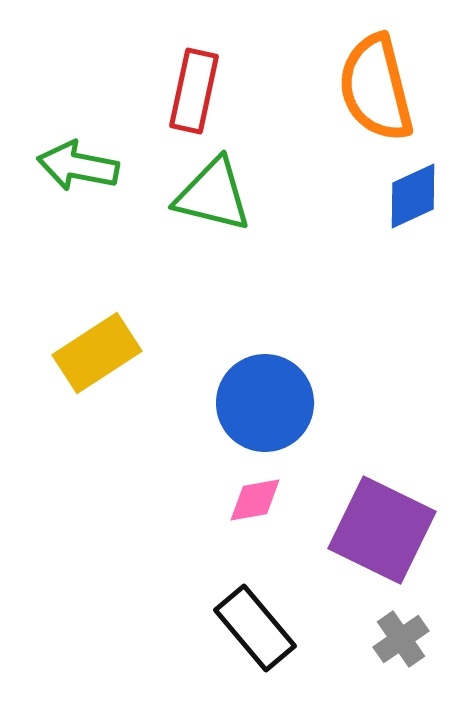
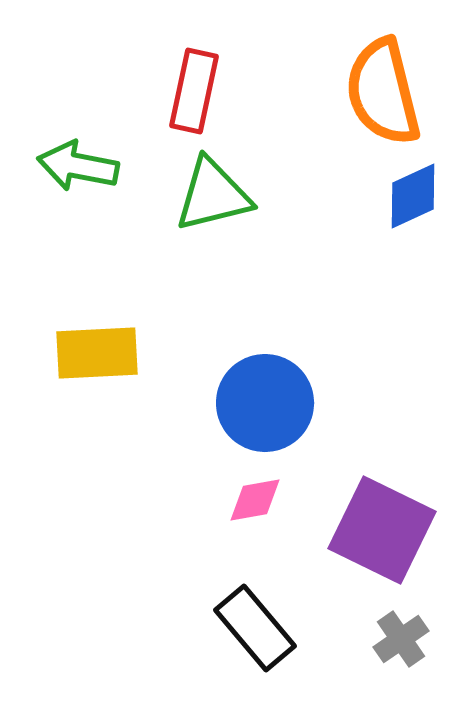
orange semicircle: moved 7 px right, 4 px down
green triangle: rotated 28 degrees counterclockwise
yellow rectangle: rotated 30 degrees clockwise
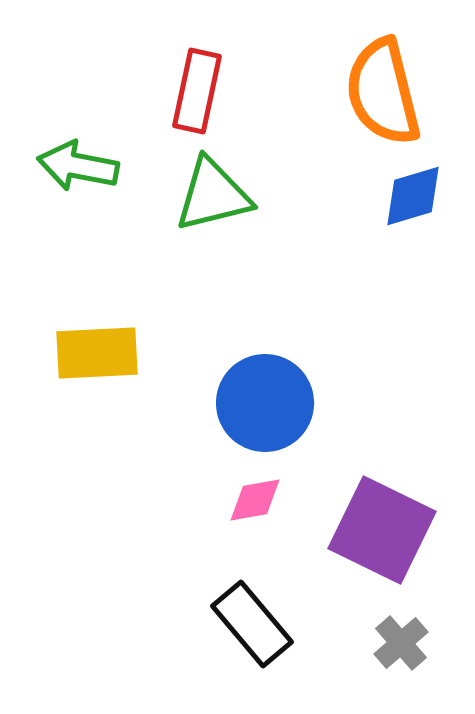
red rectangle: moved 3 px right
blue diamond: rotated 8 degrees clockwise
black rectangle: moved 3 px left, 4 px up
gray cross: moved 4 px down; rotated 6 degrees counterclockwise
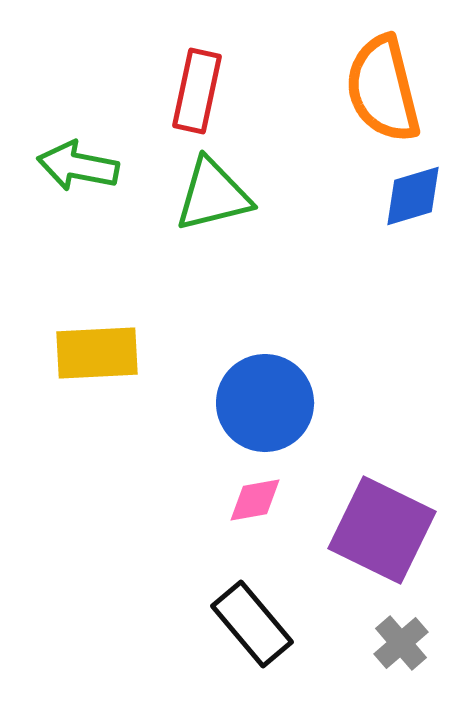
orange semicircle: moved 3 px up
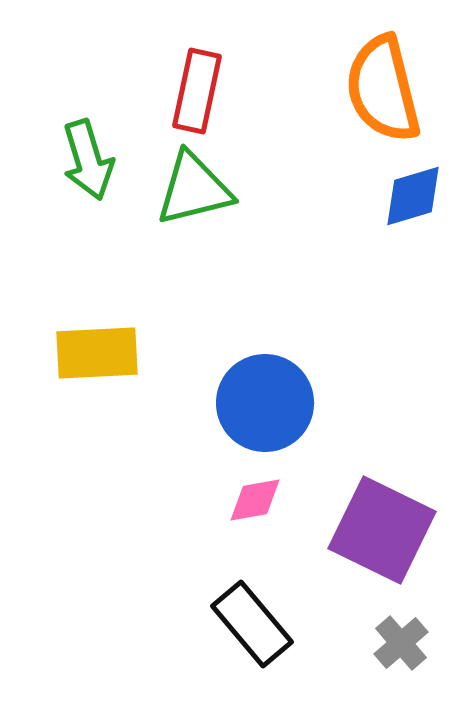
green arrow: moved 10 px right, 6 px up; rotated 118 degrees counterclockwise
green triangle: moved 19 px left, 6 px up
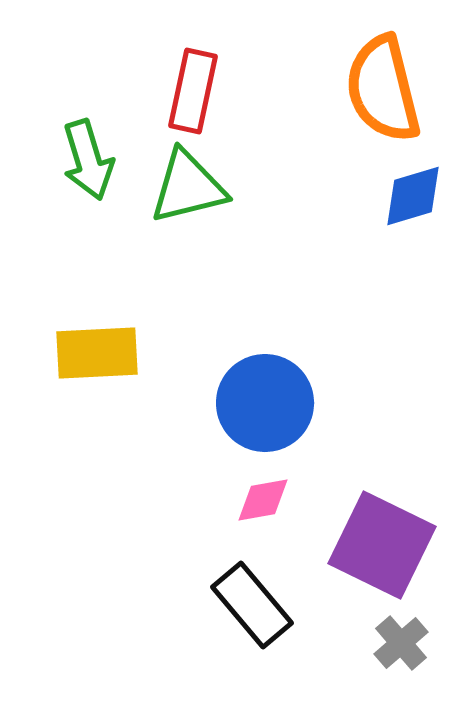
red rectangle: moved 4 px left
green triangle: moved 6 px left, 2 px up
pink diamond: moved 8 px right
purple square: moved 15 px down
black rectangle: moved 19 px up
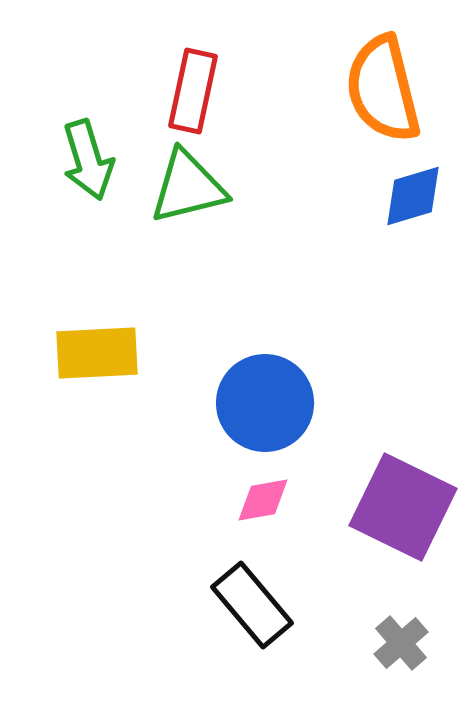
purple square: moved 21 px right, 38 px up
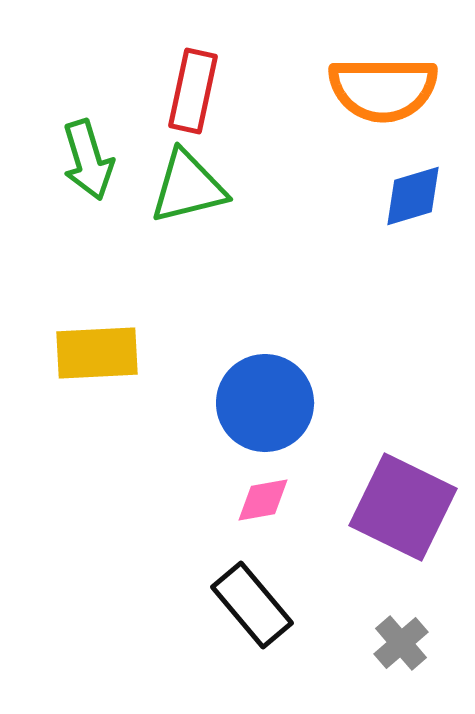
orange semicircle: rotated 76 degrees counterclockwise
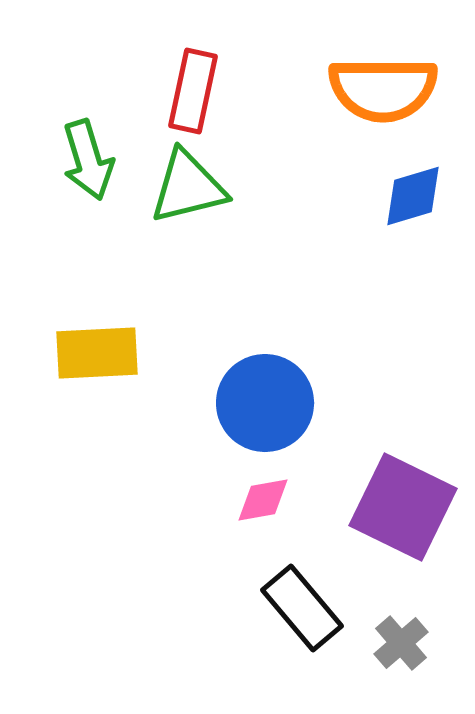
black rectangle: moved 50 px right, 3 px down
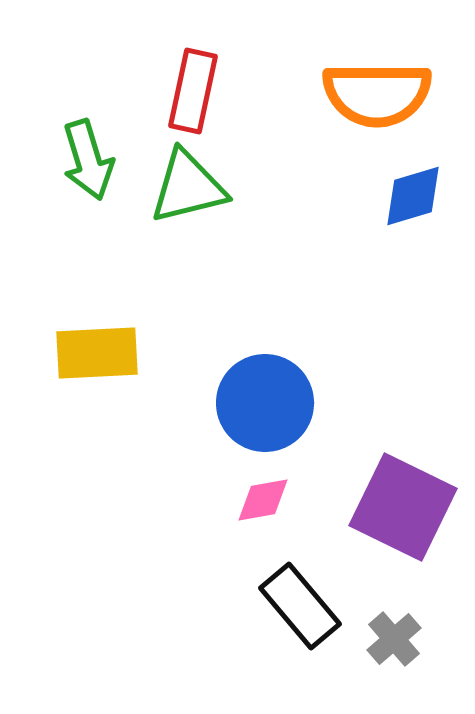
orange semicircle: moved 6 px left, 5 px down
black rectangle: moved 2 px left, 2 px up
gray cross: moved 7 px left, 4 px up
